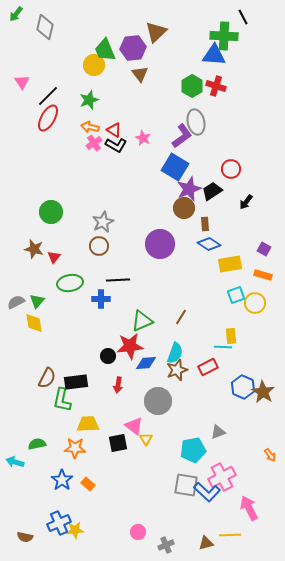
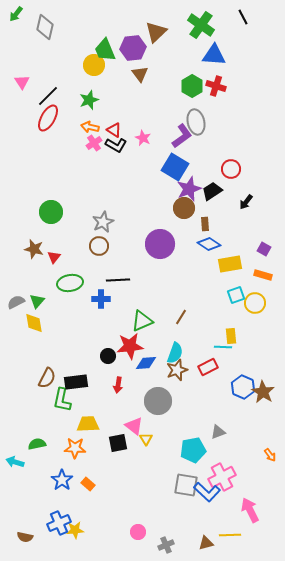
green cross at (224, 36): moved 23 px left, 11 px up; rotated 32 degrees clockwise
pink arrow at (249, 508): moved 1 px right, 2 px down
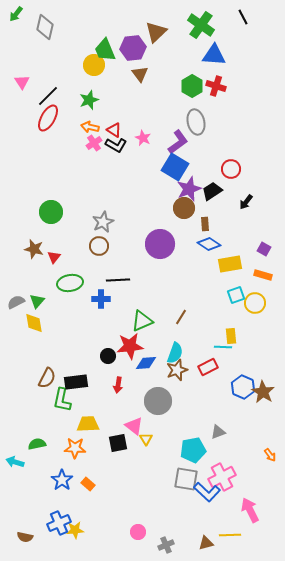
purple L-shape at (182, 136): moved 4 px left, 6 px down
gray square at (186, 485): moved 6 px up
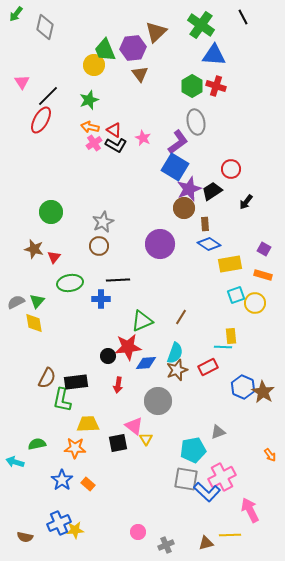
red ellipse at (48, 118): moved 7 px left, 2 px down
red star at (130, 346): moved 2 px left, 1 px down
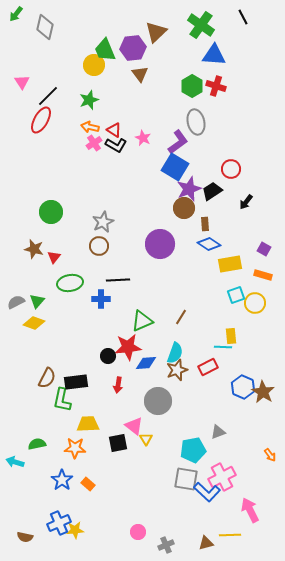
yellow diamond at (34, 323): rotated 60 degrees counterclockwise
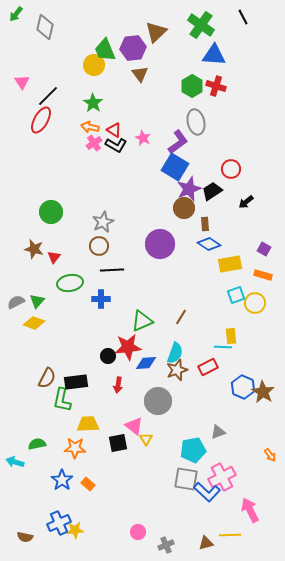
green star at (89, 100): moved 4 px right, 3 px down; rotated 18 degrees counterclockwise
black arrow at (246, 202): rotated 14 degrees clockwise
black line at (118, 280): moved 6 px left, 10 px up
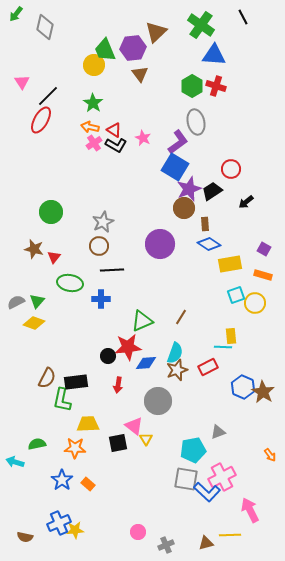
green ellipse at (70, 283): rotated 20 degrees clockwise
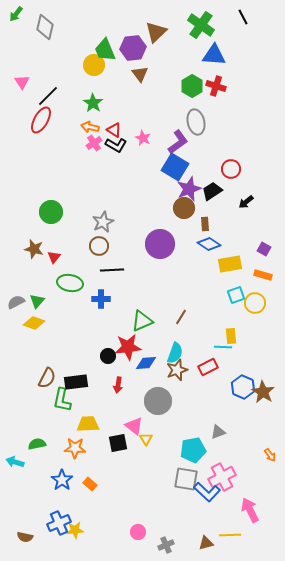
orange rectangle at (88, 484): moved 2 px right
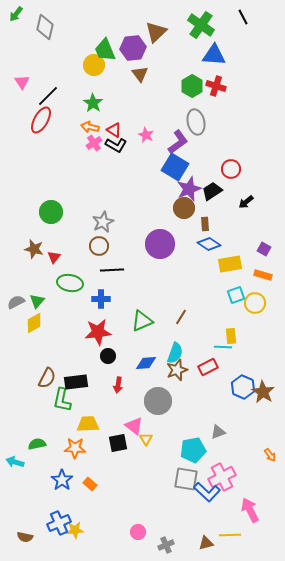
pink star at (143, 138): moved 3 px right, 3 px up
yellow diamond at (34, 323): rotated 50 degrees counterclockwise
red star at (128, 347): moved 30 px left, 15 px up
